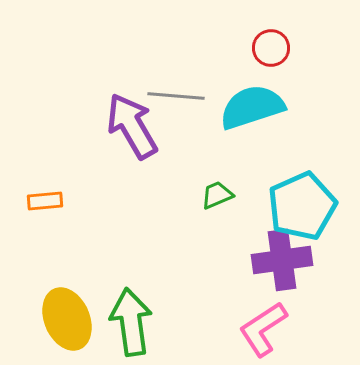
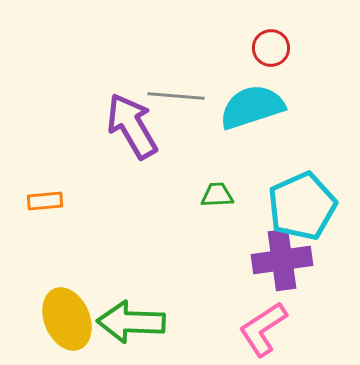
green trapezoid: rotated 20 degrees clockwise
green arrow: rotated 80 degrees counterclockwise
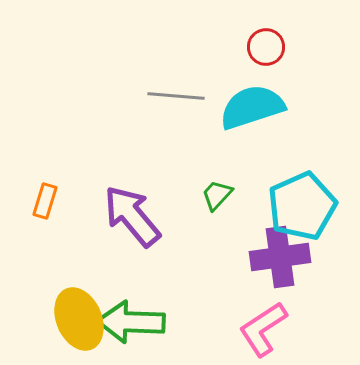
red circle: moved 5 px left, 1 px up
purple arrow: moved 90 px down; rotated 10 degrees counterclockwise
green trapezoid: rotated 44 degrees counterclockwise
orange rectangle: rotated 68 degrees counterclockwise
purple cross: moved 2 px left, 3 px up
yellow ellipse: moved 12 px right
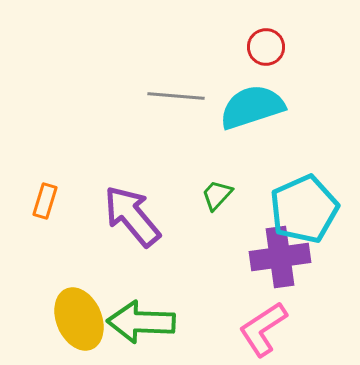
cyan pentagon: moved 2 px right, 3 px down
green arrow: moved 10 px right
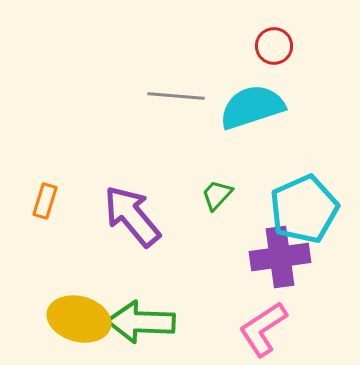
red circle: moved 8 px right, 1 px up
yellow ellipse: rotated 52 degrees counterclockwise
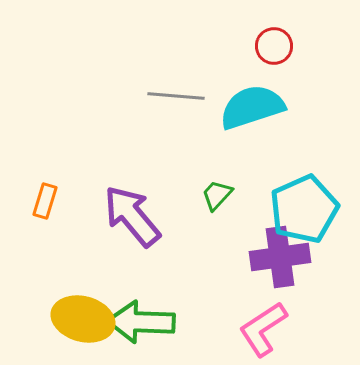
yellow ellipse: moved 4 px right
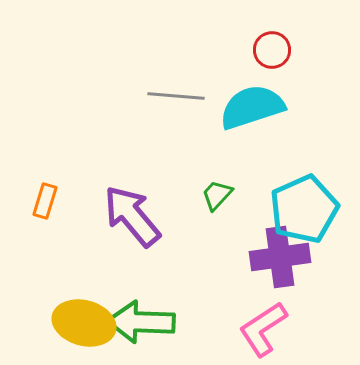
red circle: moved 2 px left, 4 px down
yellow ellipse: moved 1 px right, 4 px down
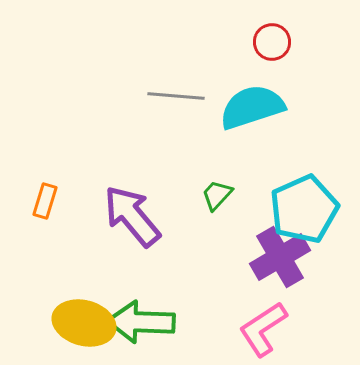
red circle: moved 8 px up
purple cross: rotated 22 degrees counterclockwise
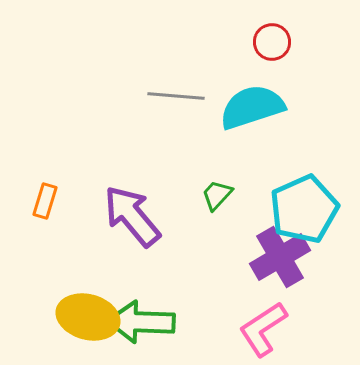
yellow ellipse: moved 4 px right, 6 px up
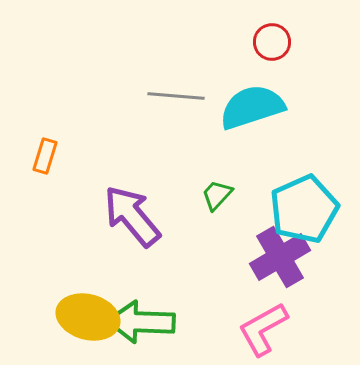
orange rectangle: moved 45 px up
pink L-shape: rotated 4 degrees clockwise
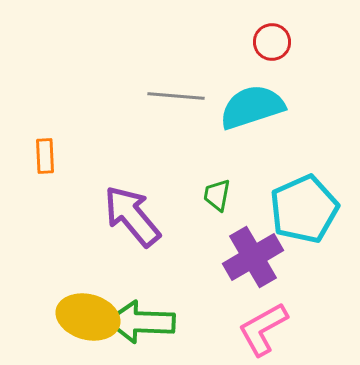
orange rectangle: rotated 20 degrees counterclockwise
green trapezoid: rotated 32 degrees counterclockwise
purple cross: moved 27 px left
